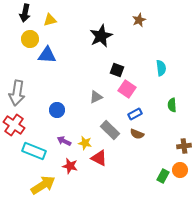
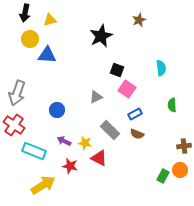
gray arrow: rotated 10 degrees clockwise
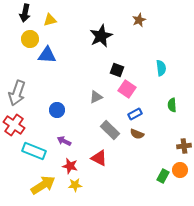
yellow star: moved 10 px left, 42 px down; rotated 16 degrees counterclockwise
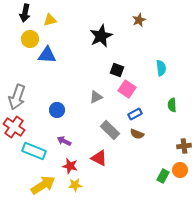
gray arrow: moved 4 px down
red cross: moved 2 px down
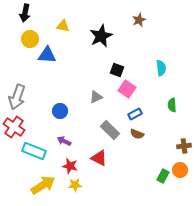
yellow triangle: moved 13 px right, 6 px down; rotated 24 degrees clockwise
blue circle: moved 3 px right, 1 px down
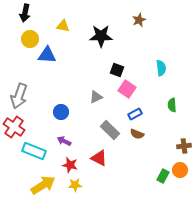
black star: rotated 25 degrees clockwise
gray arrow: moved 2 px right, 1 px up
blue circle: moved 1 px right, 1 px down
red star: moved 1 px up
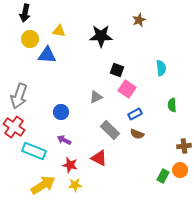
yellow triangle: moved 4 px left, 5 px down
purple arrow: moved 1 px up
